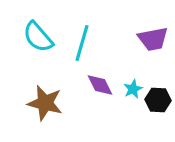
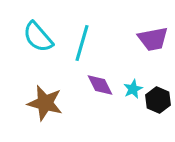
black hexagon: rotated 20 degrees clockwise
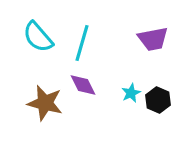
purple diamond: moved 17 px left
cyan star: moved 2 px left, 4 px down
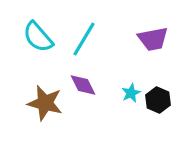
cyan line: moved 2 px right, 4 px up; rotated 15 degrees clockwise
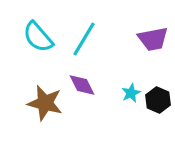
purple diamond: moved 1 px left
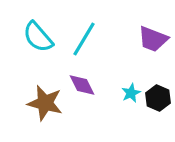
purple trapezoid: rotated 32 degrees clockwise
black hexagon: moved 2 px up
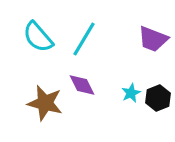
black hexagon: rotated 15 degrees clockwise
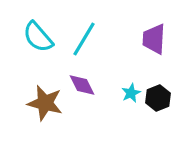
purple trapezoid: moved 1 px right; rotated 72 degrees clockwise
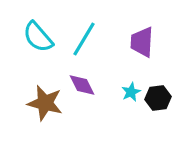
purple trapezoid: moved 12 px left, 3 px down
cyan star: moved 1 px up
black hexagon: rotated 15 degrees clockwise
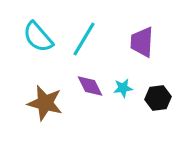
purple diamond: moved 8 px right, 1 px down
cyan star: moved 8 px left, 4 px up; rotated 18 degrees clockwise
